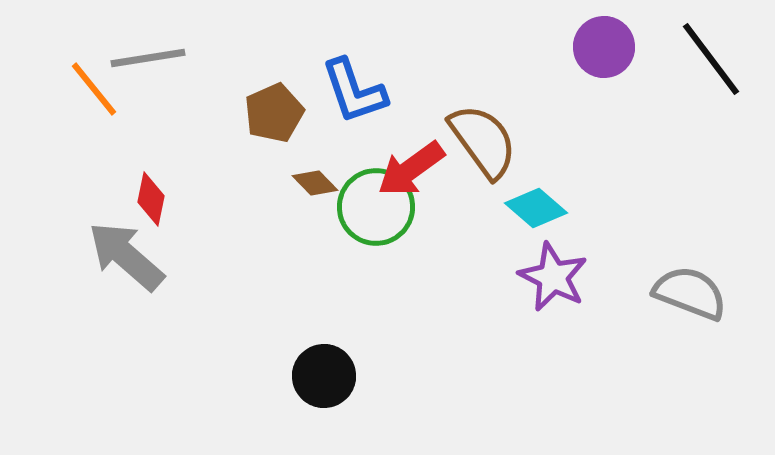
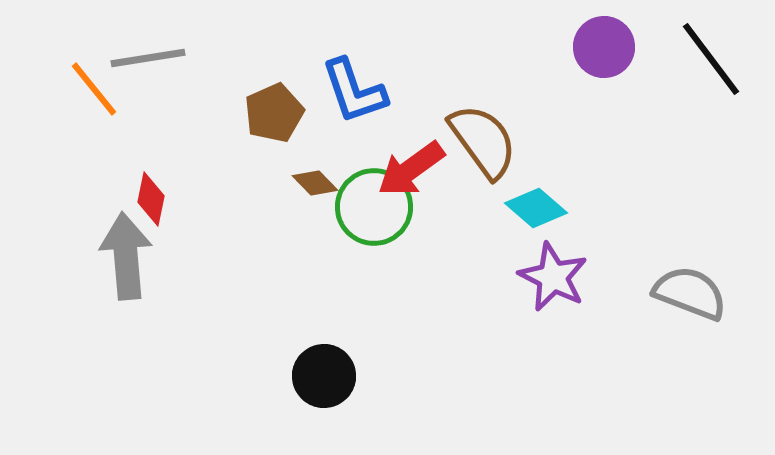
green circle: moved 2 px left
gray arrow: rotated 44 degrees clockwise
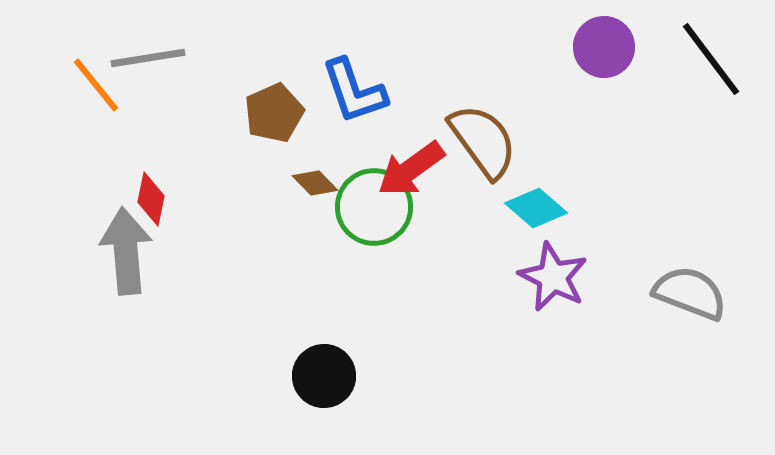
orange line: moved 2 px right, 4 px up
gray arrow: moved 5 px up
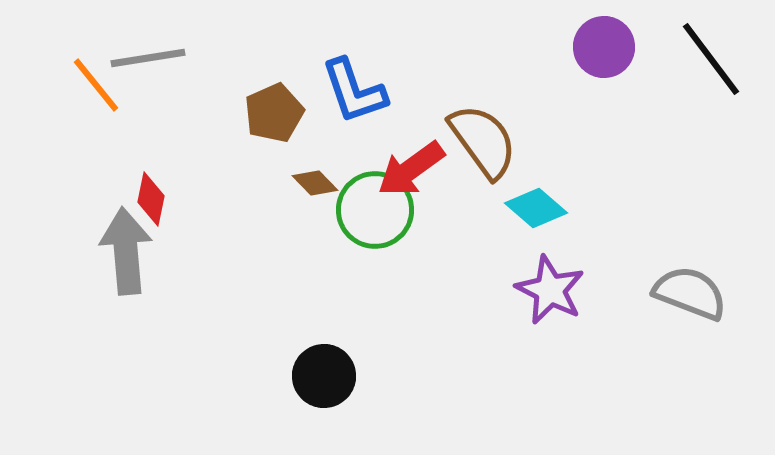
green circle: moved 1 px right, 3 px down
purple star: moved 3 px left, 13 px down
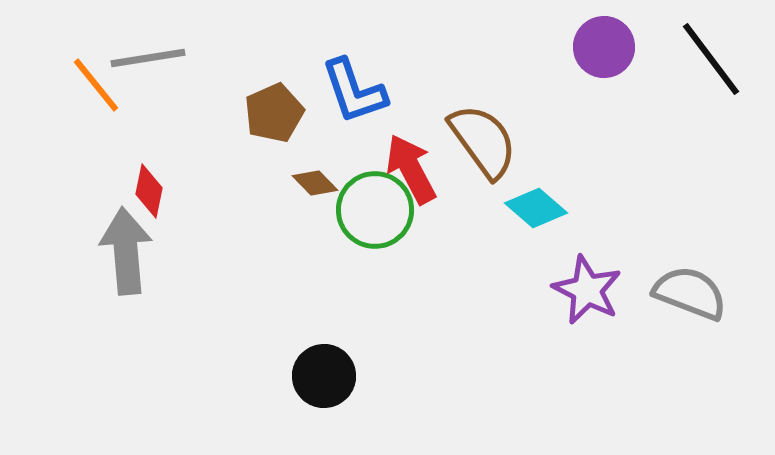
red arrow: rotated 98 degrees clockwise
red diamond: moved 2 px left, 8 px up
purple star: moved 37 px right
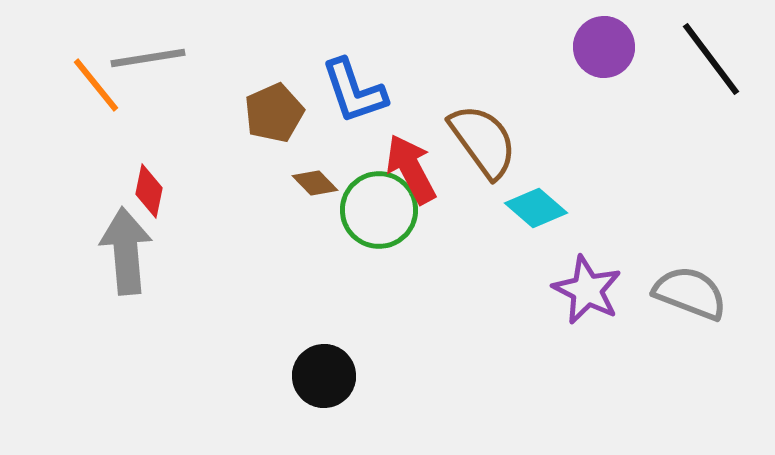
green circle: moved 4 px right
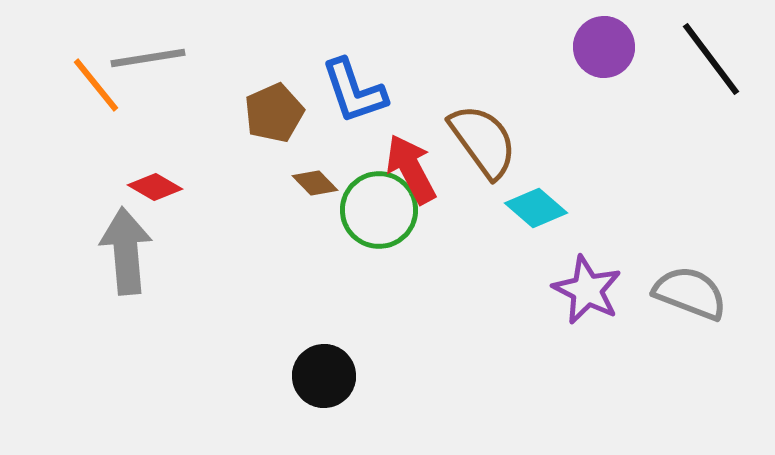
red diamond: moved 6 px right, 4 px up; rotated 72 degrees counterclockwise
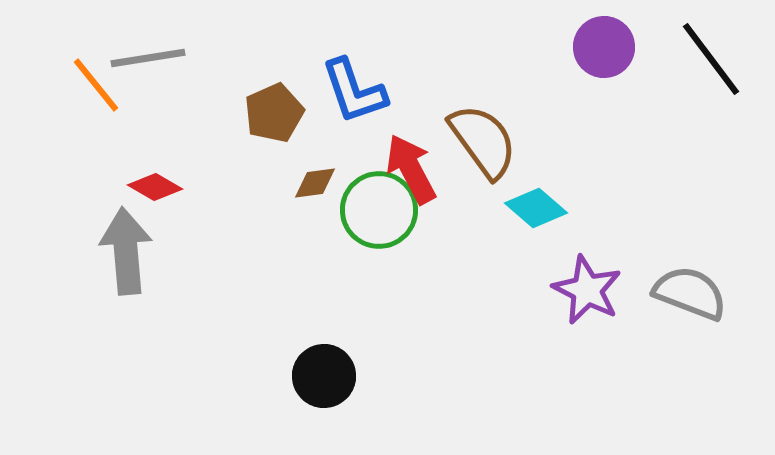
brown diamond: rotated 54 degrees counterclockwise
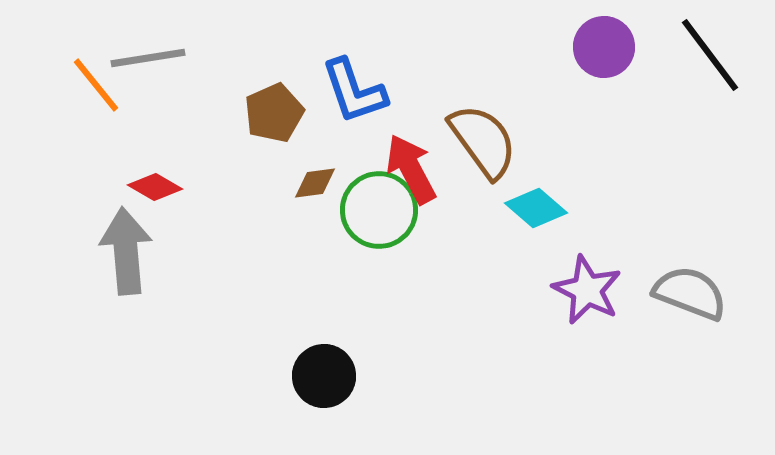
black line: moved 1 px left, 4 px up
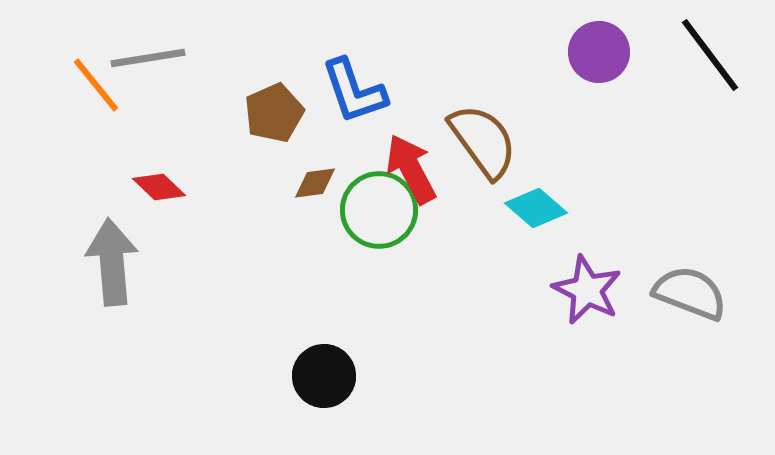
purple circle: moved 5 px left, 5 px down
red diamond: moved 4 px right; rotated 14 degrees clockwise
gray arrow: moved 14 px left, 11 px down
